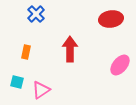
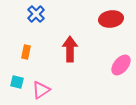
pink ellipse: moved 1 px right
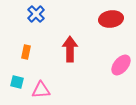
pink triangle: rotated 30 degrees clockwise
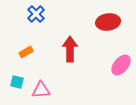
red ellipse: moved 3 px left, 3 px down
orange rectangle: rotated 48 degrees clockwise
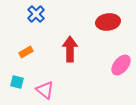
pink triangle: moved 4 px right; rotated 42 degrees clockwise
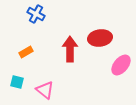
blue cross: rotated 18 degrees counterclockwise
red ellipse: moved 8 px left, 16 px down
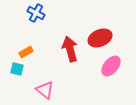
blue cross: moved 1 px up
red ellipse: rotated 15 degrees counterclockwise
red arrow: rotated 15 degrees counterclockwise
pink ellipse: moved 10 px left, 1 px down
cyan square: moved 13 px up
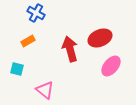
orange rectangle: moved 2 px right, 11 px up
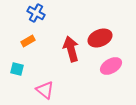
red arrow: moved 1 px right
pink ellipse: rotated 20 degrees clockwise
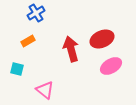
blue cross: rotated 30 degrees clockwise
red ellipse: moved 2 px right, 1 px down
